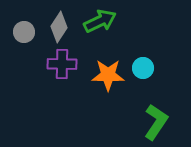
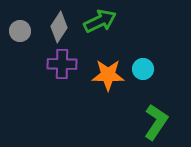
gray circle: moved 4 px left, 1 px up
cyan circle: moved 1 px down
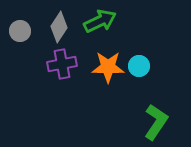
purple cross: rotated 12 degrees counterclockwise
cyan circle: moved 4 px left, 3 px up
orange star: moved 8 px up
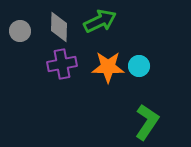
gray diamond: rotated 32 degrees counterclockwise
green L-shape: moved 9 px left
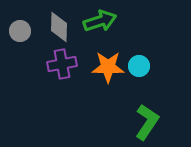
green arrow: rotated 8 degrees clockwise
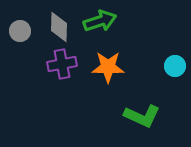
cyan circle: moved 36 px right
green L-shape: moved 5 px left, 6 px up; rotated 81 degrees clockwise
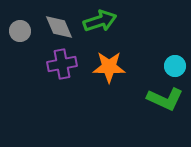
gray diamond: rotated 24 degrees counterclockwise
orange star: moved 1 px right
green L-shape: moved 23 px right, 17 px up
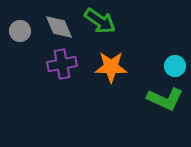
green arrow: rotated 52 degrees clockwise
orange star: moved 2 px right
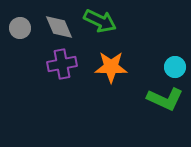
green arrow: rotated 8 degrees counterclockwise
gray circle: moved 3 px up
cyan circle: moved 1 px down
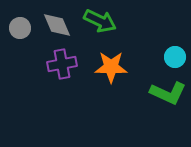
gray diamond: moved 2 px left, 2 px up
cyan circle: moved 10 px up
green L-shape: moved 3 px right, 6 px up
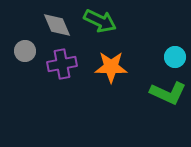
gray circle: moved 5 px right, 23 px down
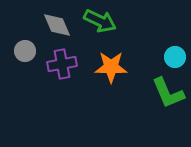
green L-shape: rotated 42 degrees clockwise
